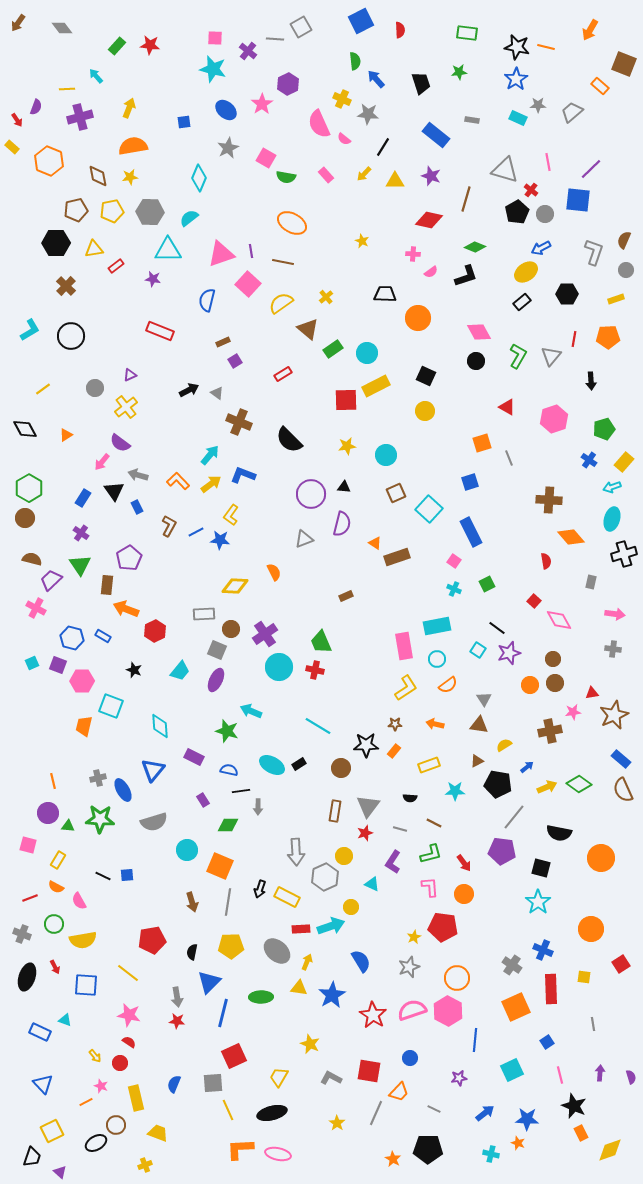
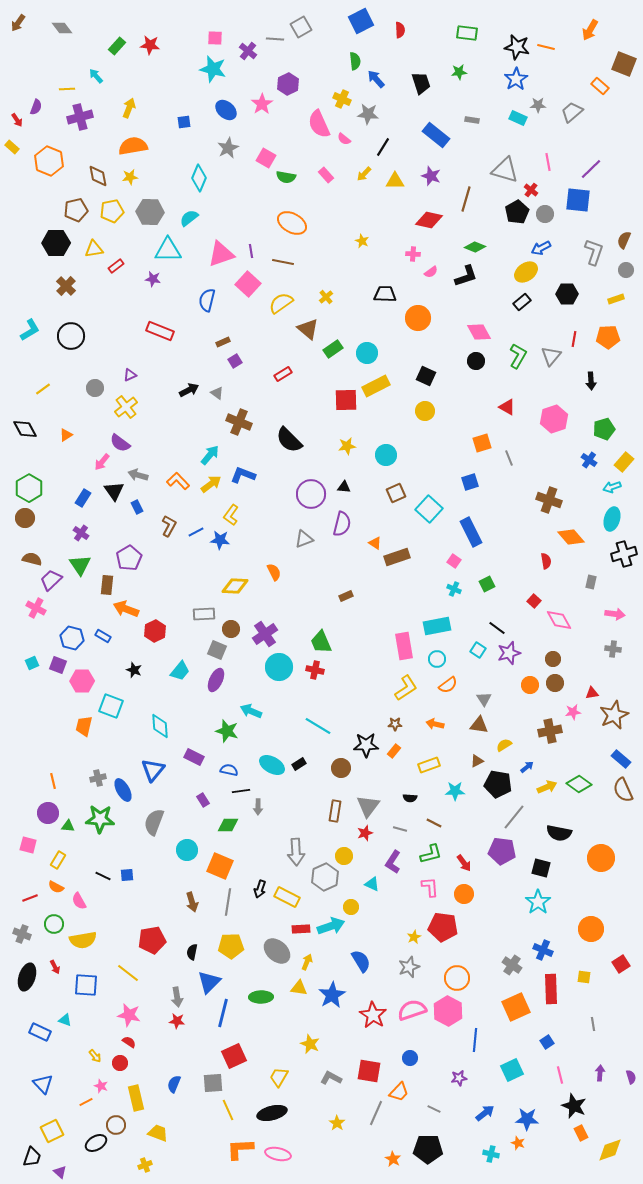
brown cross at (549, 500): rotated 15 degrees clockwise
gray semicircle at (154, 822): rotated 128 degrees clockwise
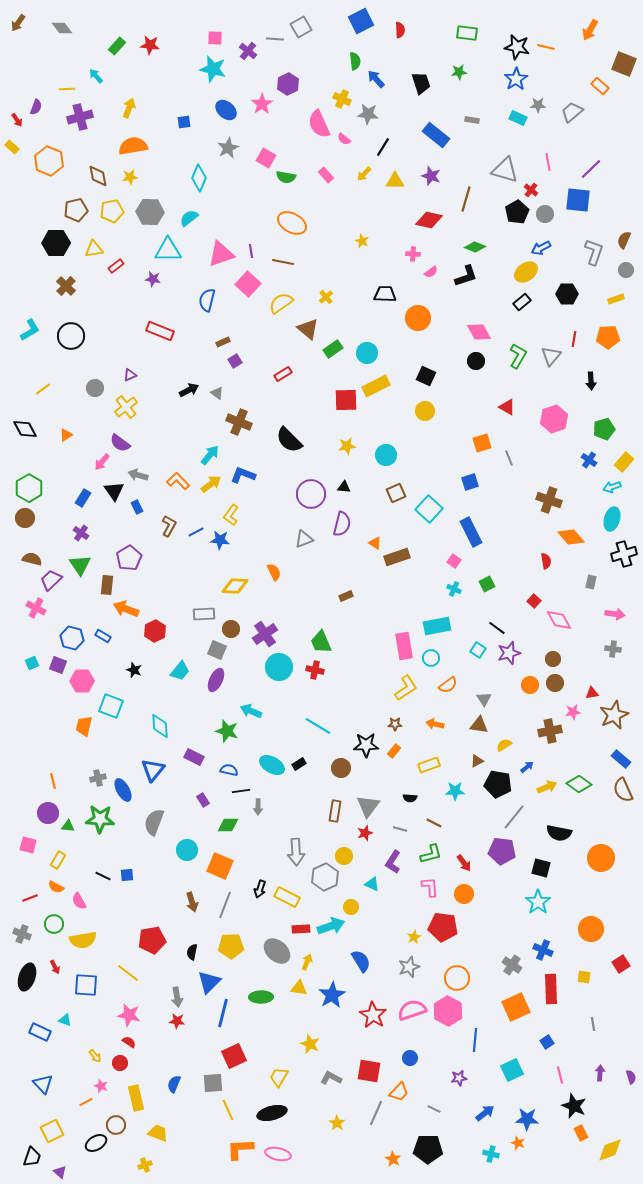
cyan circle at (437, 659): moved 6 px left, 1 px up
gray line at (228, 902): moved 3 px left, 3 px down; rotated 12 degrees clockwise
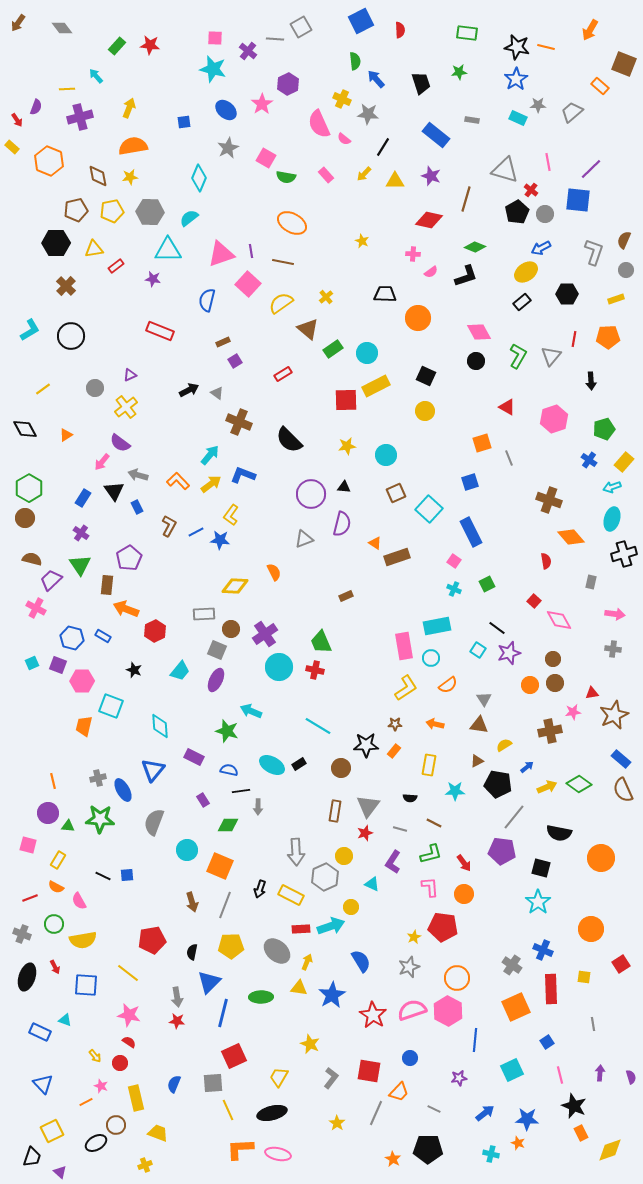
yellow rectangle at (429, 765): rotated 60 degrees counterclockwise
yellow rectangle at (287, 897): moved 4 px right, 2 px up
gray L-shape at (331, 1078): rotated 100 degrees clockwise
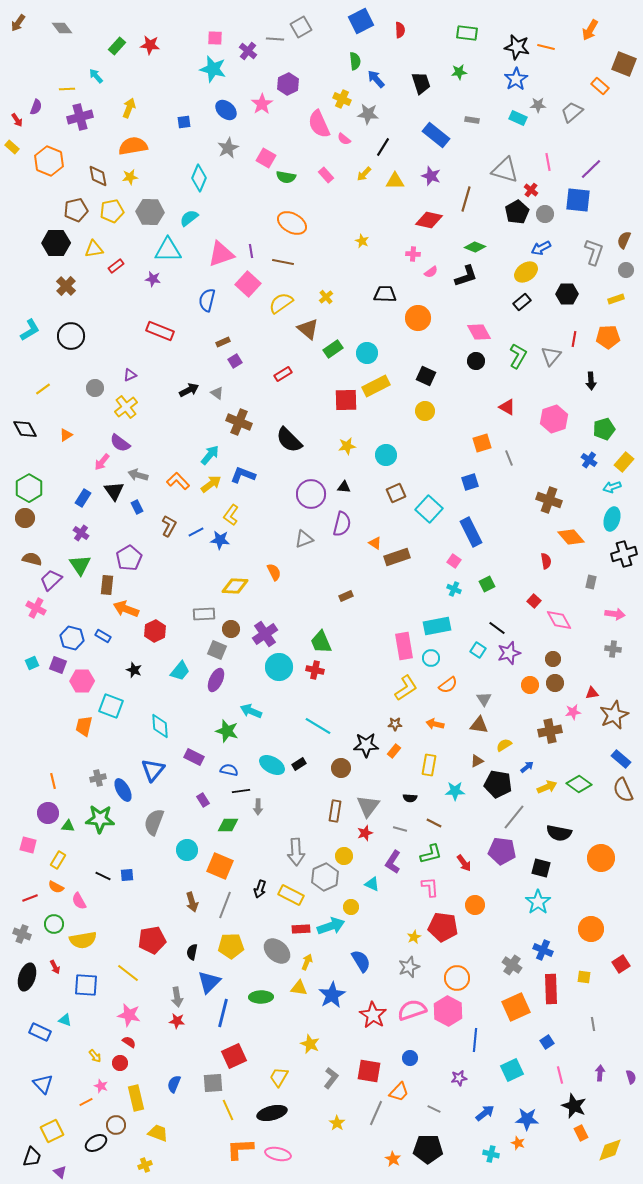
orange circle at (464, 894): moved 11 px right, 11 px down
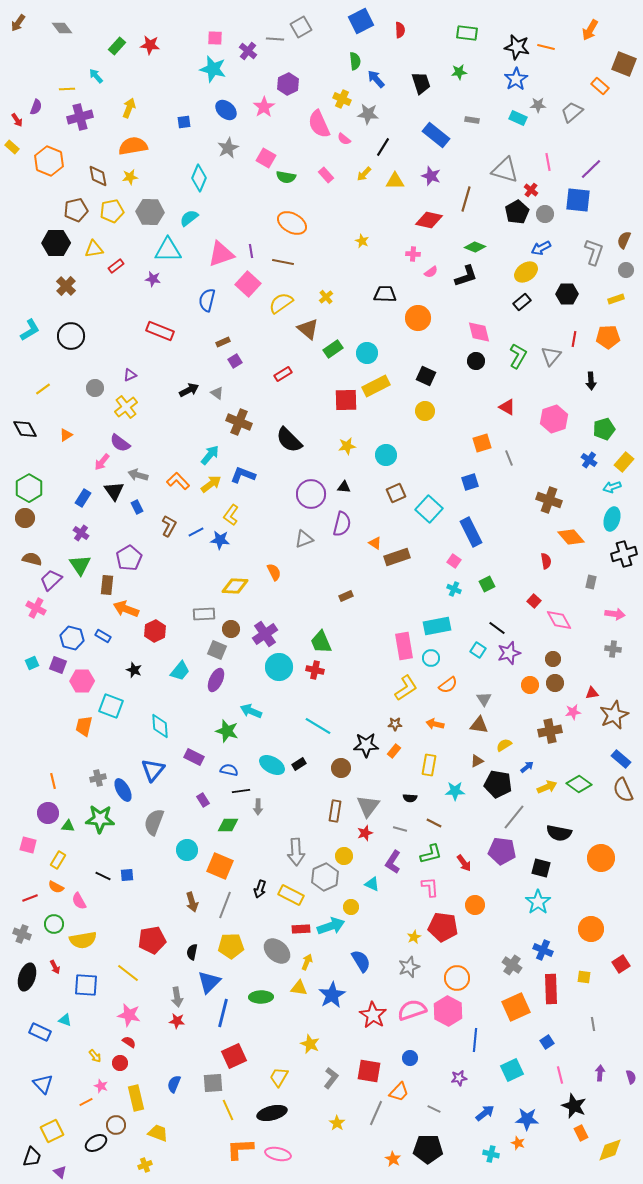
pink star at (262, 104): moved 2 px right, 3 px down
pink diamond at (479, 332): rotated 15 degrees clockwise
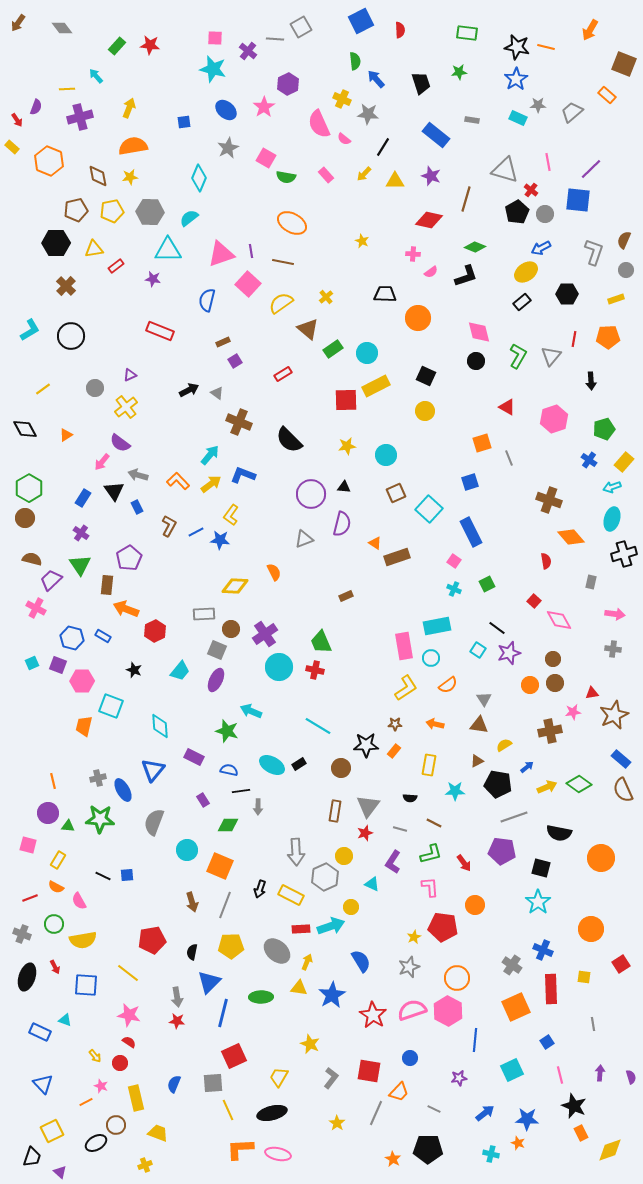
orange rectangle at (600, 86): moved 7 px right, 9 px down
gray line at (514, 817): rotated 32 degrees clockwise
